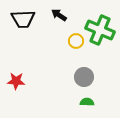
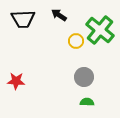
green cross: rotated 16 degrees clockwise
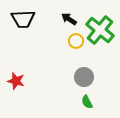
black arrow: moved 10 px right, 4 px down
red star: rotated 12 degrees clockwise
green semicircle: rotated 120 degrees counterclockwise
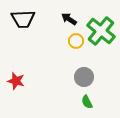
green cross: moved 1 px right, 1 px down
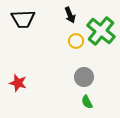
black arrow: moved 1 px right, 4 px up; rotated 147 degrees counterclockwise
red star: moved 2 px right, 2 px down
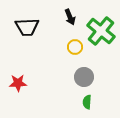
black arrow: moved 2 px down
black trapezoid: moved 4 px right, 8 px down
yellow circle: moved 1 px left, 6 px down
red star: rotated 18 degrees counterclockwise
green semicircle: rotated 32 degrees clockwise
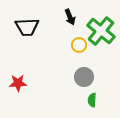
yellow circle: moved 4 px right, 2 px up
green semicircle: moved 5 px right, 2 px up
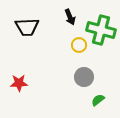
green cross: moved 1 px up; rotated 24 degrees counterclockwise
red star: moved 1 px right
green semicircle: moved 6 px right; rotated 48 degrees clockwise
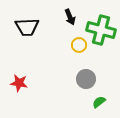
gray circle: moved 2 px right, 2 px down
red star: rotated 12 degrees clockwise
green semicircle: moved 1 px right, 2 px down
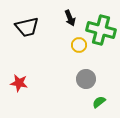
black arrow: moved 1 px down
black trapezoid: rotated 10 degrees counterclockwise
